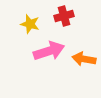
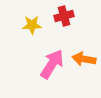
yellow star: moved 2 px right, 1 px down; rotated 18 degrees counterclockwise
pink arrow: moved 3 px right, 13 px down; rotated 40 degrees counterclockwise
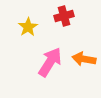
yellow star: moved 4 px left, 2 px down; rotated 30 degrees counterclockwise
pink arrow: moved 2 px left, 2 px up
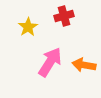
orange arrow: moved 6 px down
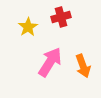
red cross: moved 3 px left, 1 px down
orange arrow: moved 1 px left, 1 px down; rotated 120 degrees counterclockwise
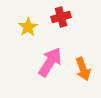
orange arrow: moved 3 px down
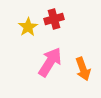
red cross: moved 7 px left, 2 px down
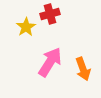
red cross: moved 4 px left, 5 px up
yellow star: moved 2 px left
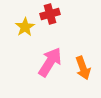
yellow star: moved 1 px left
orange arrow: moved 1 px up
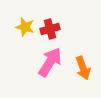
red cross: moved 15 px down
yellow star: rotated 24 degrees counterclockwise
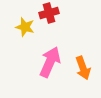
red cross: moved 1 px left, 16 px up
pink arrow: rotated 8 degrees counterclockwise
